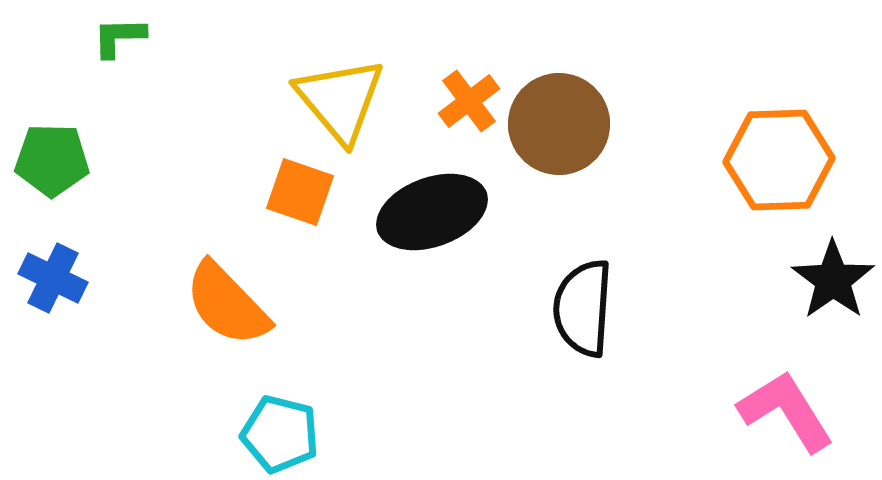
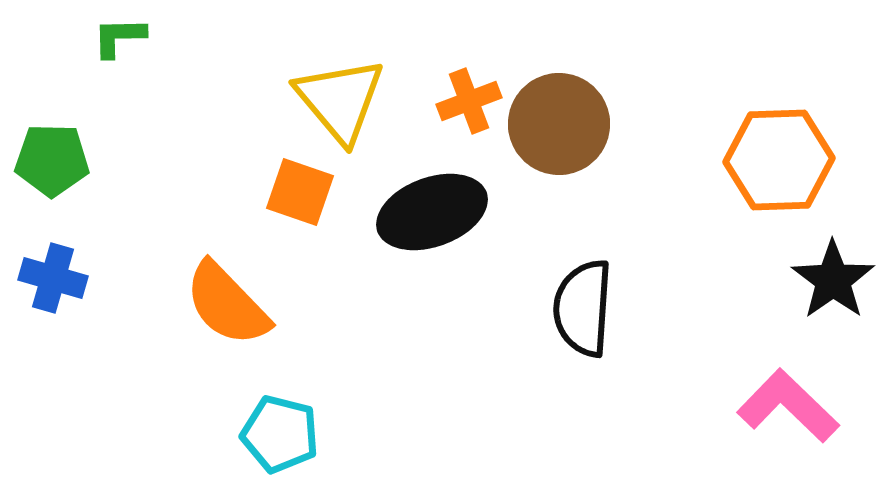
orange cross: rotated 16 degrees clockwise
blue cross: rotated 10 degrees counterclockwise
pink L-shape: moved 2 px right, 5 px up; rotated 14 degrees counterclockwise
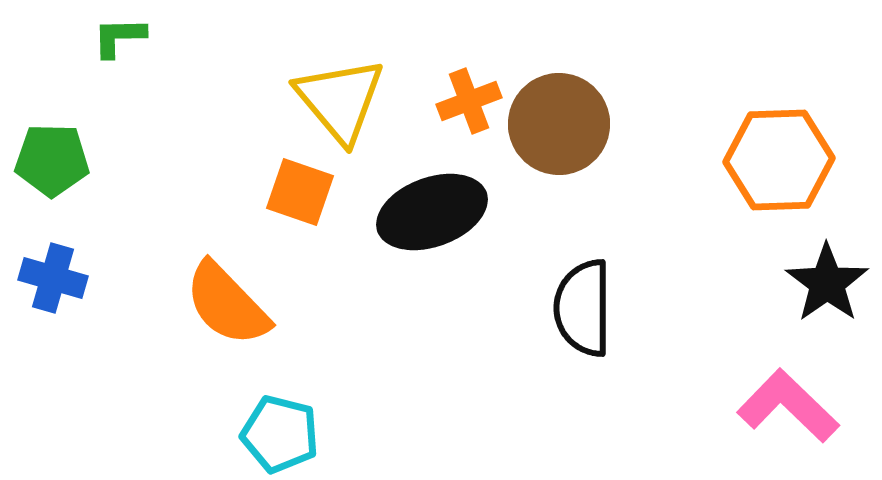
black star: moved 6 px left, 3 px down
black semicircle: rotated 4 degrees counterclockwise
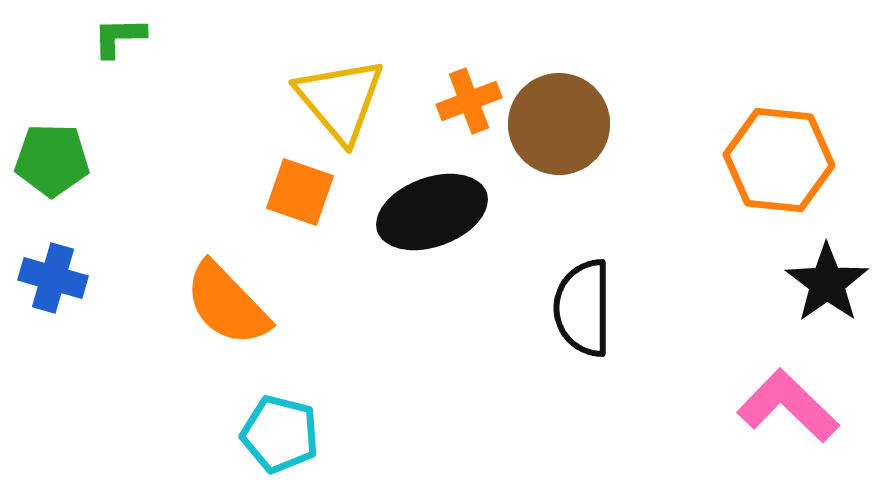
orange hexagon: rotated 8 degrees clockwise
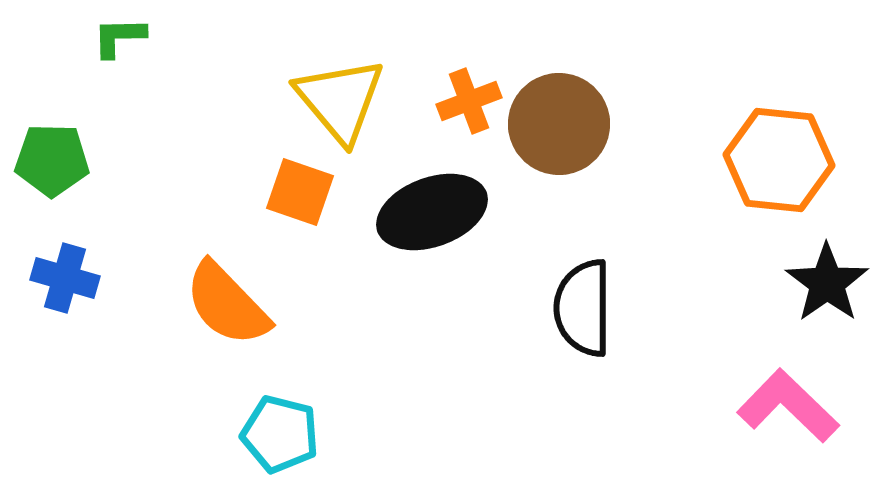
blue cross: moved 12 px right
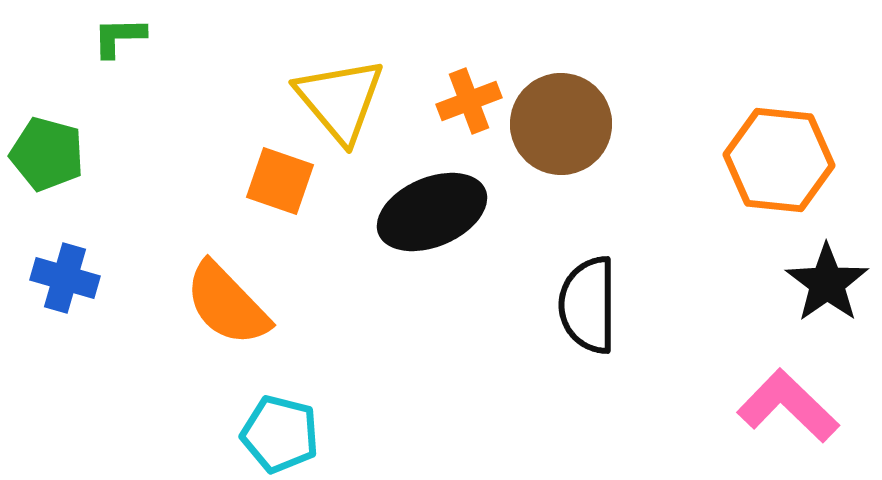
brown circle: moved 2 px right
green pentagon: moved 5 px left, 6 px up; rotated 14 degrees clockwise
orange square: moved 20 px left, 11 px up
black ellipse: rotated 3 degrees counterclockwise
black semicircle: moved 5 px right, 3 px up
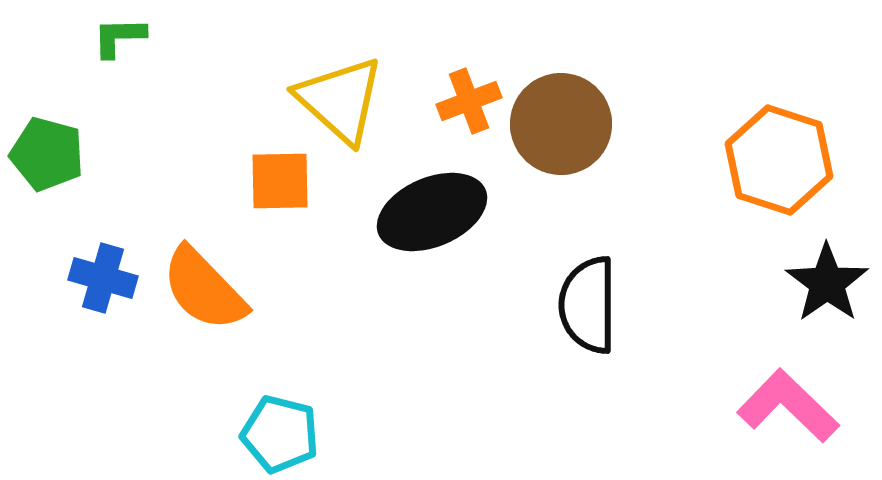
yellow triangle: rotated 8 degrees counterclockwise
orange hexagon: rotated 12 degrees clockwise
orange square: rotated 20 degrees counterclockwise
blue cross: moved 38 px right
orange semicircle: moved 23 px left, 15 px up
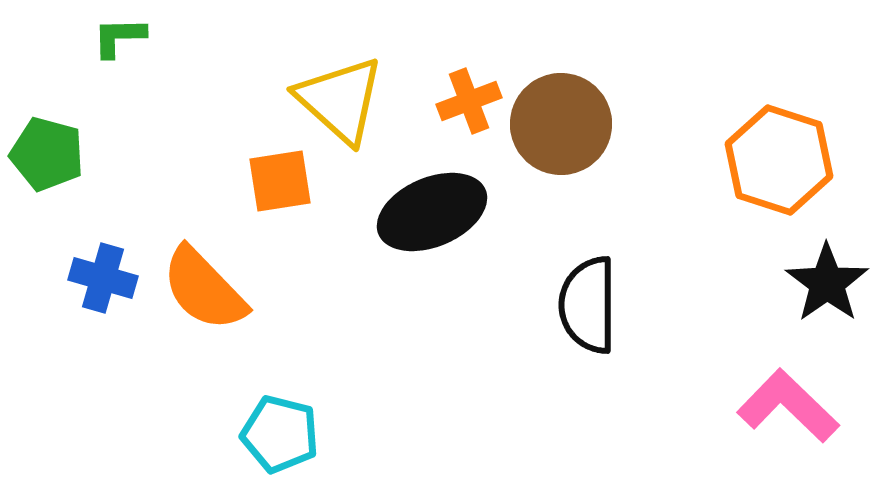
orange square: rotated 8 degrees counterclockwise
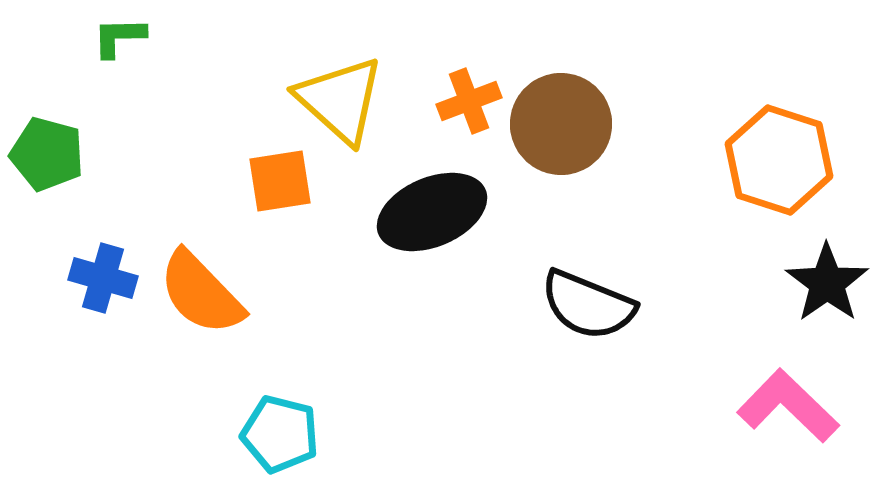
orange semicircle: moved 3 px left, 4 px down
black semicircle: rotated 68 degrees counterclockwise
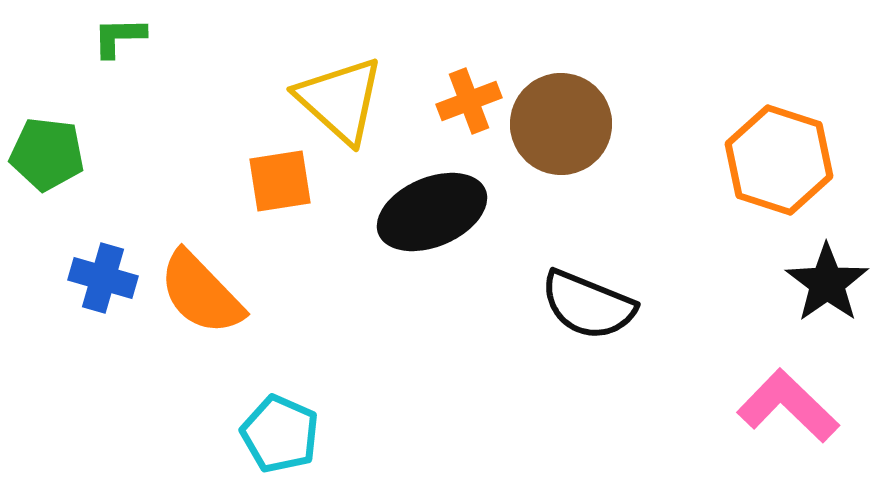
green pentagon: rotated 8 degrees counterclockwise
cyan pentagon: rotated 10 degrees clockwise
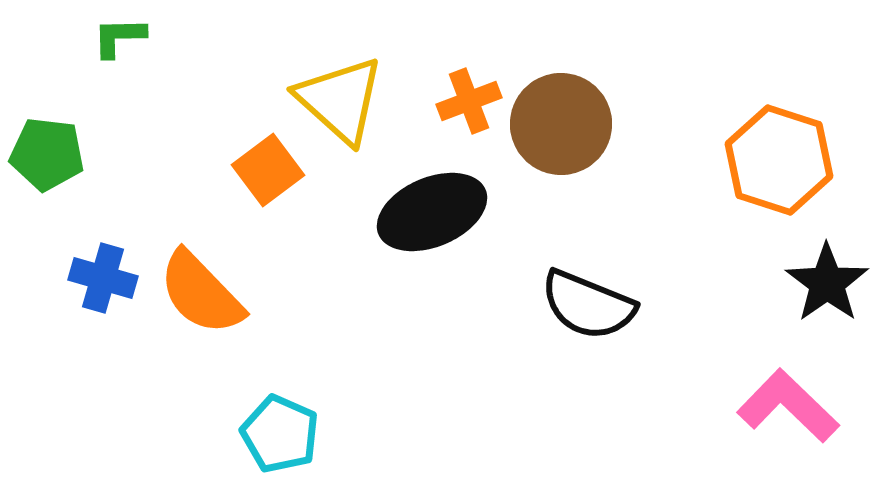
orange square: moved 12 px left, 11 px up; rotated 28 degrees counterclockwise
